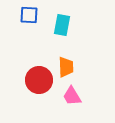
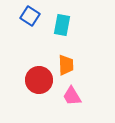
blue square: moved 1 px right, 1 px down; rotated 30 degrees clockwise
orange trapezoid: moved 2 px up
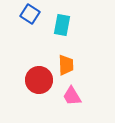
blue square: moved 2 px up
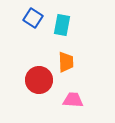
blue square: moved 3 px right, 4 px down
orange trapezoid: moved 3 px up
pink trapezoid: moved 1 px right, 4 px down; rotated 125 degrees clockwise
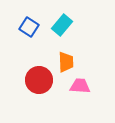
blue square: moved 4 px left, 9 px down
cyan rectangle: rotated 30 degrees clockwise
pink trapezoid: moved 7 px right, 14 px up
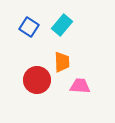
orange trapezoid: moved 4 px left
red circle: moved 2 px left
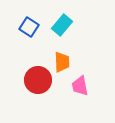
red circle: moved 1 px right
pink trapezoid: rotated 105 degrees counterclockwise
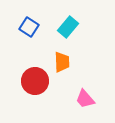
cyan rectangle: moved 6 px right, 2 px down
red circle: moved 3 px left, 1 px down
pink trapezoid: moved 5 px right, 13 px down; rotated 30 degrees counterclockwise
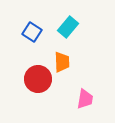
blue square: moved 3 px right, 5 px down
red circle: moved 3 px right, 2 px up
pink trapezoid: rotated 130 degrees counterclockwise
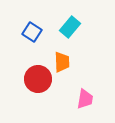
cyan rectangle: moved 2 px right
